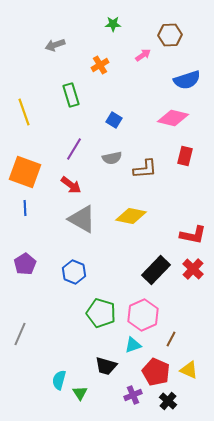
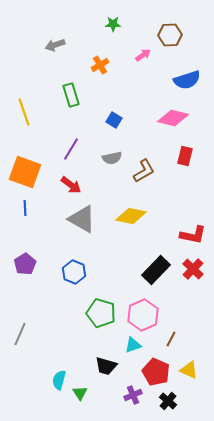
purple line: moved 3 px left
brown L-shape: moved 1 px left, 2 px down; rotated 25 degrees counterclockwise
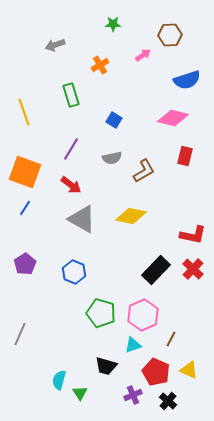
blue line: rotated 35 degrees clockwise
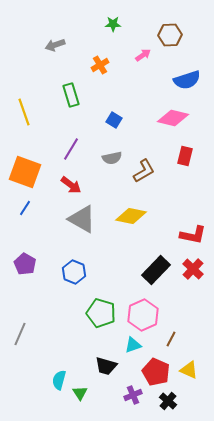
purple pentagon: rotated 10 degrees counterclockwise
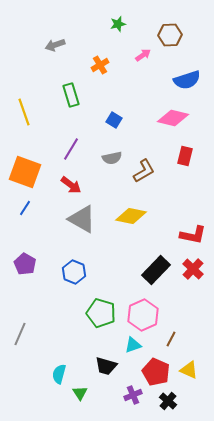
green star: moved 5 px right; rotated 14 degrees counterclockwise
cyan semicircle: moved 6 px up
